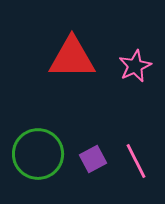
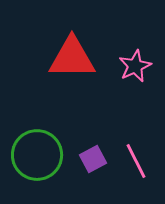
green circle: moved 1 px left, 1 px down
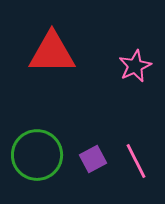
red triangle: moved 20 px left, 5 px up
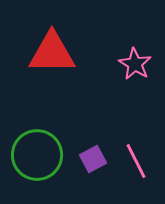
pink star: moved 2 px up; rotated 16 degrees counterclockwise
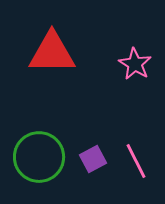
green circle: moved 2 px right, 2 px down
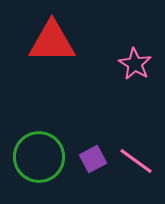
red triangle: moved 11 px up
pink line: rotated 27 degrees counterclockwise
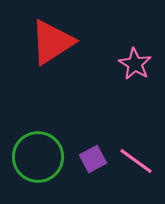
red triangle: rotated 33 degrees counterclockwise
green circle: moved 1 px left
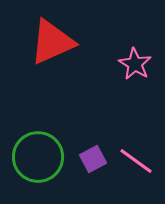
red triangle: rotated 9 degrees clockwise
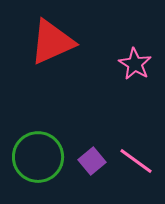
purple square: moved 1 px left, 2 px down; rotated 12 degrees counterclockwise
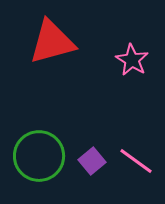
red triangle: rotated 9 degrees clockwise
pink star: moved 3 px left, 4 px up
green circle: moved 1 px right, 1 px up
